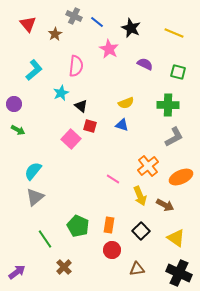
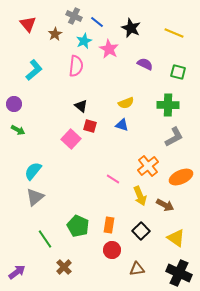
cyan star: moved 23 px right, 52 px up
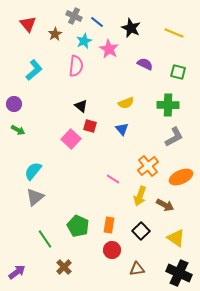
blue triangle: moved 4 px down; rotated 32 degrees clockwise
yellow arrow: rotated 42 degrees clockwise
